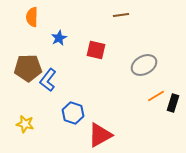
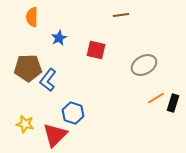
orange line: moved 2 px down
red triangle: moved 45 px left; rotated 16 degrees counterclockwise
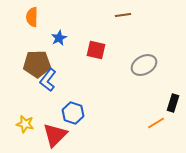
brown line: moved 2 px right
brown pentagon: moved 9 px right, 4 px up
orange line: moved 25 px down
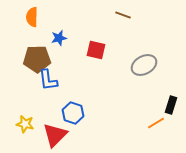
brown line: rotated 28 degrees clockwise
blue star: rotated 14 degrees clockwise
brown pentagon: moved 5 px up
blue L-shape: rotated 45 degrees counterclockwise
black rectangle: moved 2 px left, 2 px down
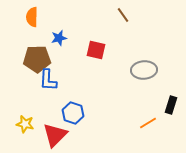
brown line: rotated 35 degrees clockwise
gray ellipse: moved 5 px down; rotated 25 degrees clockwise
blue L-shape: rotated 10 degrees clockwise
orange line: moved 8 px left
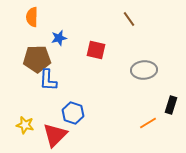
brown line: moved 6 px right, 4 px down
yellow star: moved 1 px down
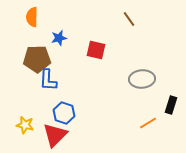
gray ellipse: moved 2 px left, 9 px down
blue hexagon: moved 9 px left
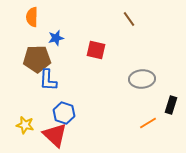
blue star: moved 3 px left
red triangle: rotated 32 degrees counterclockwise
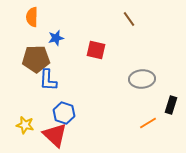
brown pentagon: moved 1 px left
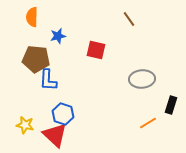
blue star: moved 2 px right, 2 px up
brown pentagon: rotated 8 degrees clockwise
blue hexagon: moved 1 px left, 1 px down
